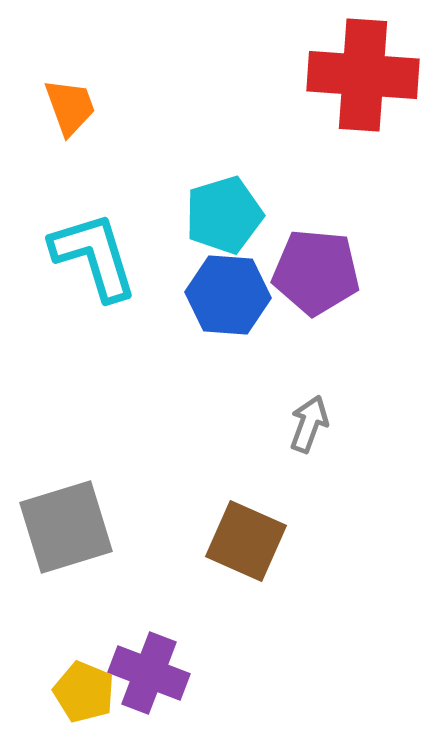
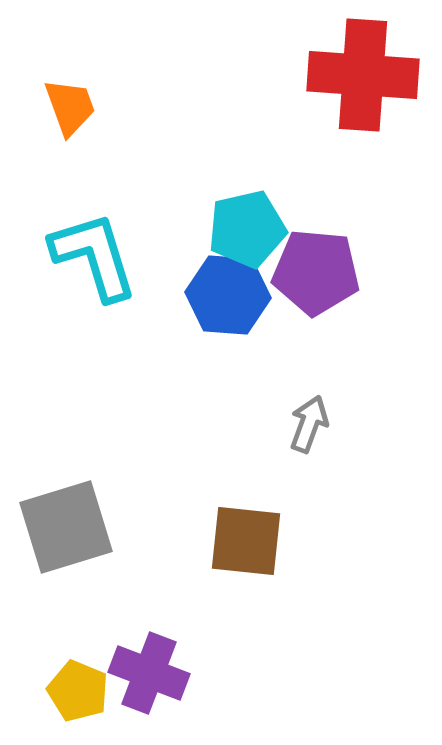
cyan pentagon: moved 23 px right, 14 px down; rotated 4 degrees clockwise
brown square: rotated 18 degrees counterclockwise
yellow pentagon: moved 6 px left, 1 px up
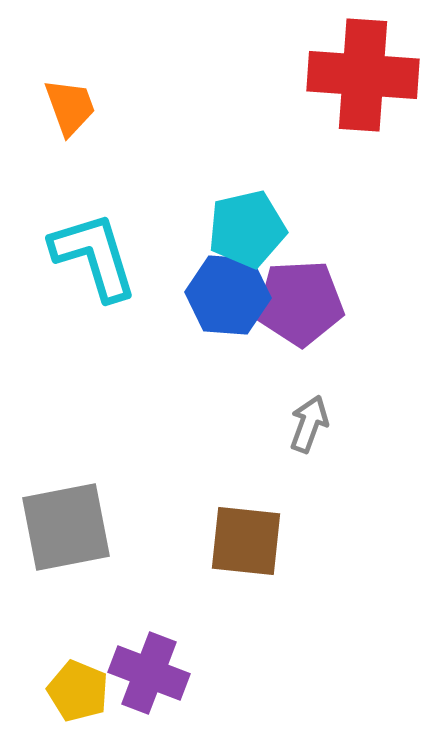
purple pentagon: moved 16 px left, 31 px down; rotated 8 degrees counterclockwise
gray square: rotated 6 degrees clockwise
